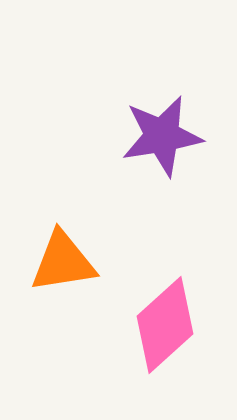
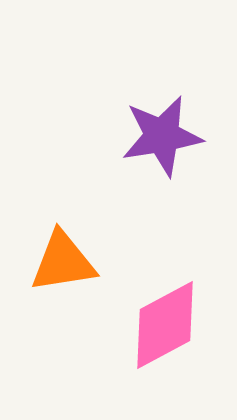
pink diamond: rotated 14 degrees clockwise
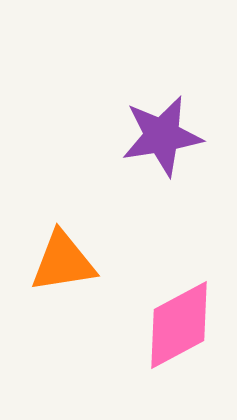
pink diamond: moved 14 px right
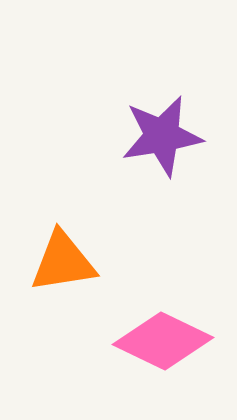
pink diamond: moved 16 px left, 16 px down; rotated 54 degrees clockwise
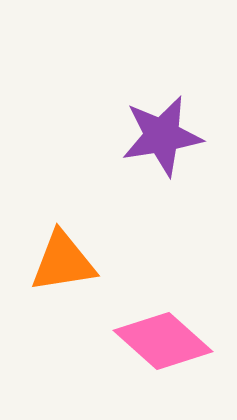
pink diamond: rotated 16 degrees clockwise
